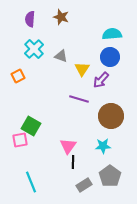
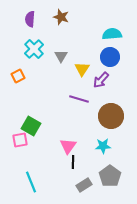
gray triangle: rotated 40 degrees clockwise
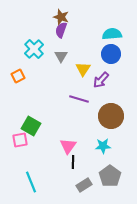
purple semicircle: moved 31 px right, 11 px down; rotated 14 degrees clockwise
blue circle: moved 1 px right, 3 px up
yellow triangle: moved 1 px right
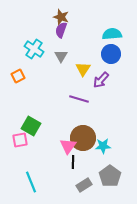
cyan cross: rotated 12 degrees counterclockwise
brown circle: moved 28 px left, 22 px down
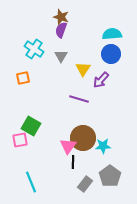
orange square: moved 5 px right, 2 px down; rotated 16 degrees clockwise
gray rectangle: moved 1 px right, 1 px up; rotated 21 degrees counterclockwise
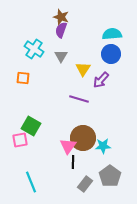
orange square: rotated 16 degrees clockwise
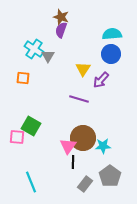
gray triangle: moved 13 px left
pink square: moved 3 px left, 3 px up; rotated 14 degrees clockwise
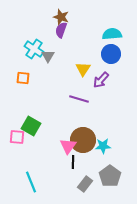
brown circle: moved 2 px down
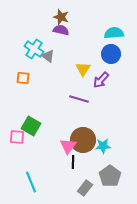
purple semicircle: rotated 84 degrees clockwise
cyan semicircle: moved 2 px right, 1 px up
gray triangle: rotated 24 degrees counterclockwise
gray rectangle: moved 4 px down
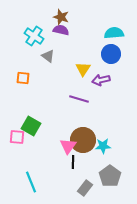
cyan cross: moved 13 px up
purple arrow: rotated 36 degrees clockwise
